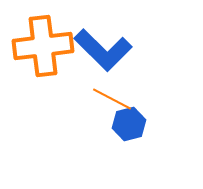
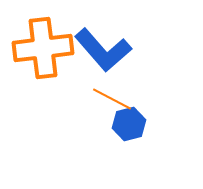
orange cross: moved 2 px down
blue L-shape: rotated 4 degrees clockwise
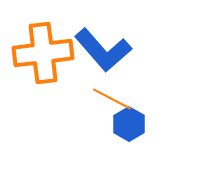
orange cross: moved 5 px down
blue hexagon: rotated 16 degrees counterclockwise
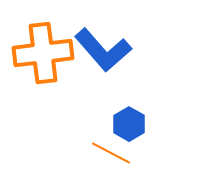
orange line: moved 1 px left, 54 px down
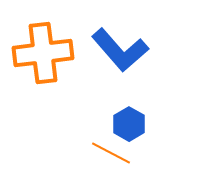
blue L-shape: moved 17 px right
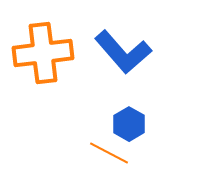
blue L-shape: moved 3 px right, 2 px down
orange line: moved 2 px left
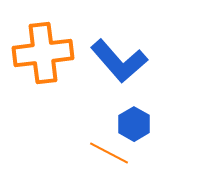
blue L-shape: moved 4 px left, 9 px down
blue hexagon: moved 5 px right
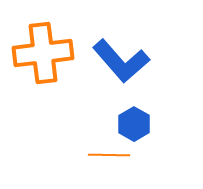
blue L-shape: moved 2 px right
orange line: moved 2 px down; rotated 27 degrees counterclockwise
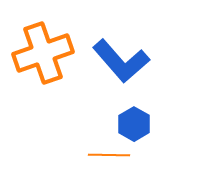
orange cross: rotated 12 degrees counterclockwise
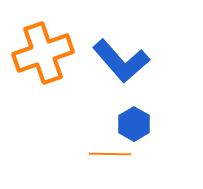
orange line: moved 1 px right, 1 px up
